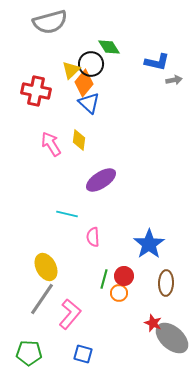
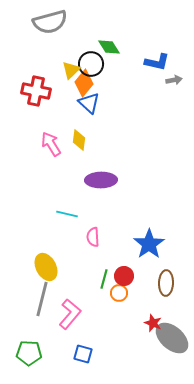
purple ellipse: rotated 32 degrees clockwise
gray line: rotated 20 degrees counterclockwise
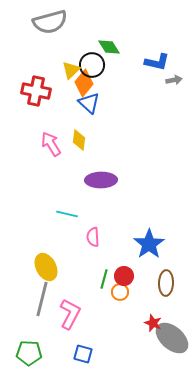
black circle: moved 1 px right, 1 px down
orange circle: moved 1 px right, 1 px up
pink L-shape: rotated 12 degrees counterclockwise
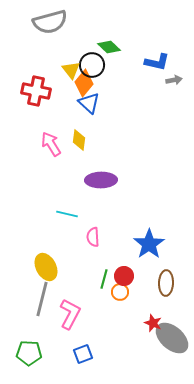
green diamond: rotated 15 degrees counterclockwise
yellow triangle: rotated 24 degrees counterclockwise
blue square: rotated 36 degrees counterclockwise
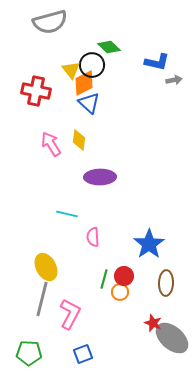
orange diamond: rotated 24 degrees clockwise
purple ellipse: moved 1 px left, 3 px up
